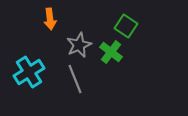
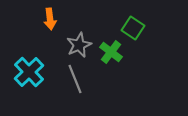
green square: moved 7 px right, 2 px down
cyan cross: rotated 12 degrees counterclockwise
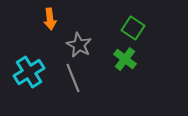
gray star: rotated 20 degrees counterclockwise
green cross: moved 14 px right, 7 px down
cyan cross: rotated 12 degrees clockwise
gray line: moved 2 px left, 1 px up
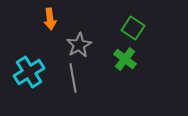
gray star: rotated 15 degrees clockwise
gray line: rotated 12 degrees clockwise
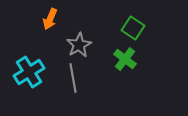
orange arrow: rotated 30 degrees clockwise
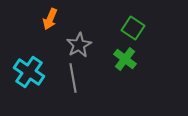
cyan cross: rotated 24 degrees counterclockwise
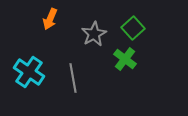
green square: rotated 15 degrees clockwise
gray star: moved 15 px right, 11 px up
